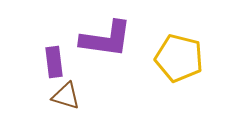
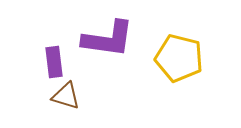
purple L-shape: moved 2 px right
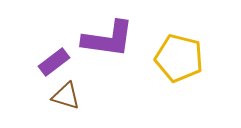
purple rectangle: rotated 60 degrees clockwise
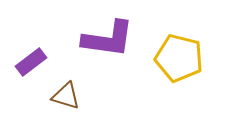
purple rectangle: moved 23 px left
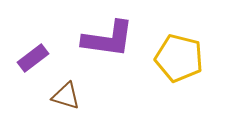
purple rectangle: moved 2 px right, 4 px up
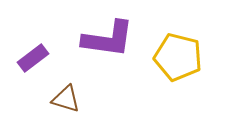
yellow pentagon: moved 1 px left, 1 px up
brown triangle: moved 3 px down
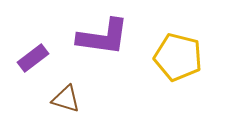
purple L-shape: moved 5 px left, 2 px up
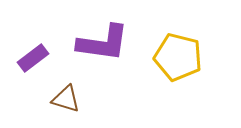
purple L-shape: moved 6 px down
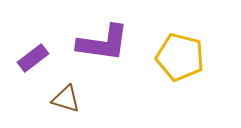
yellow pentagon: moved 2 px right
